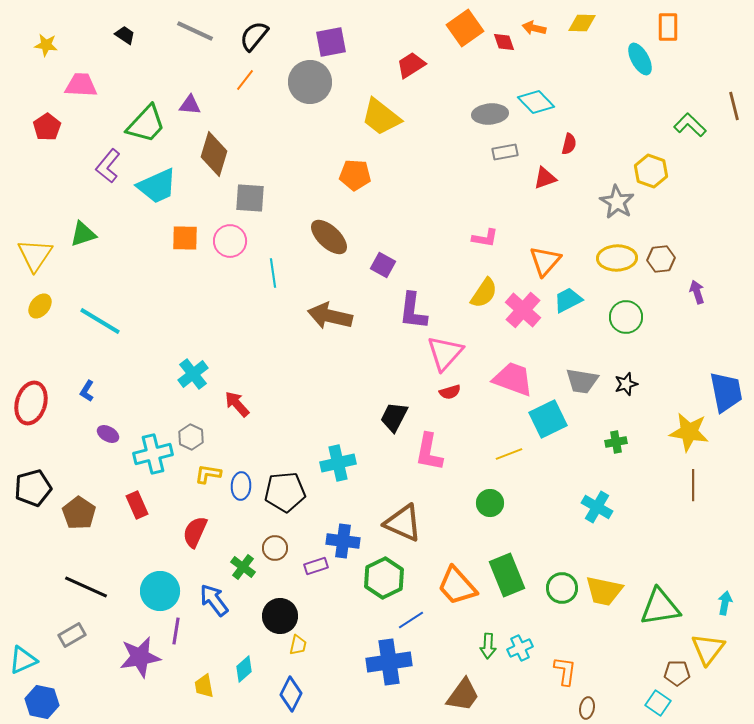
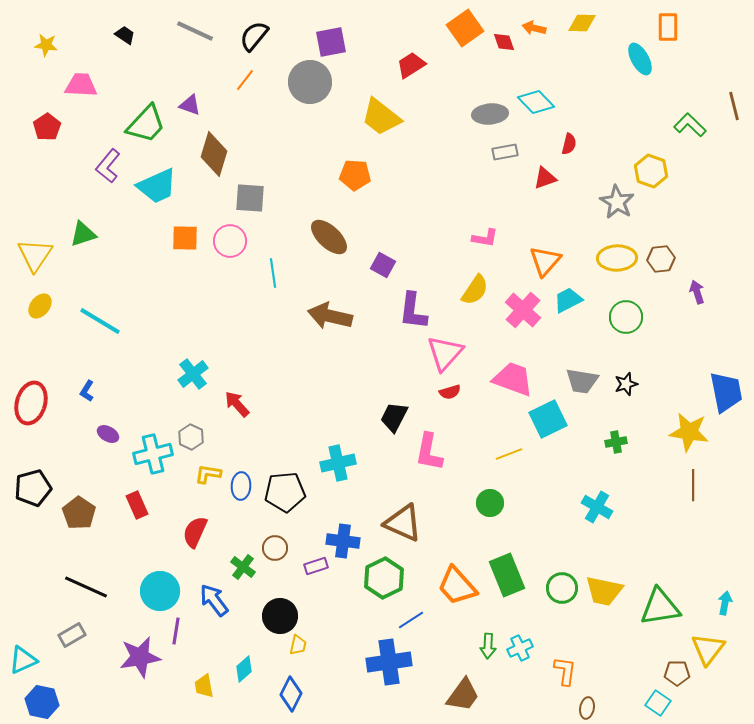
purple triangle at (190, 105): rotated 15 degrees clockwise
yellow semicircle at (484, 293): moved 9 px left, 3 px up
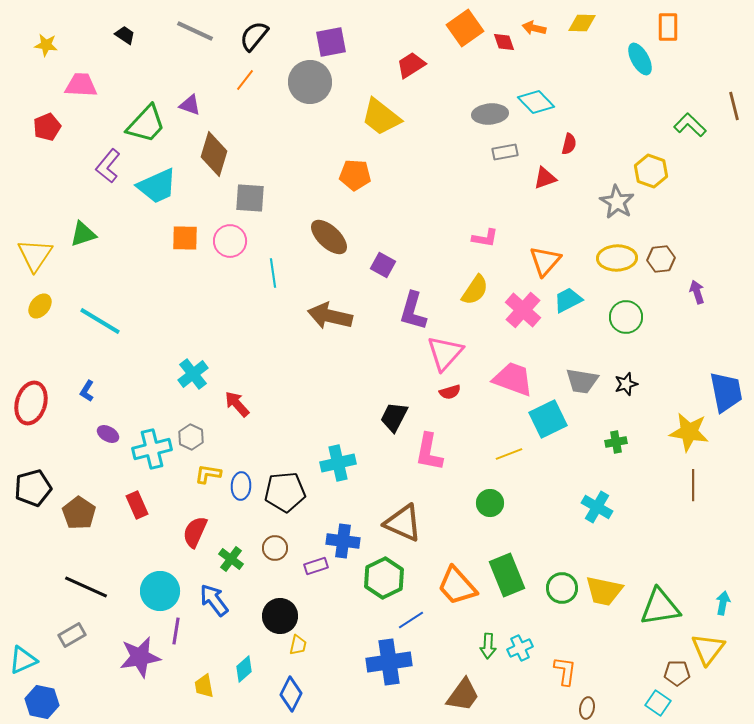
red pentagon at (47, 127): rotated 12 degrees clockwise
purple L-shape at (413, 311): rotated 9 degrees clockwise
cyan cross at (153, 454): moved 1 px left, 5 px up
green cross at (243, 567): moved 12 px left, 8 px up
cyan arrow at (725, 603): moved 2 px left
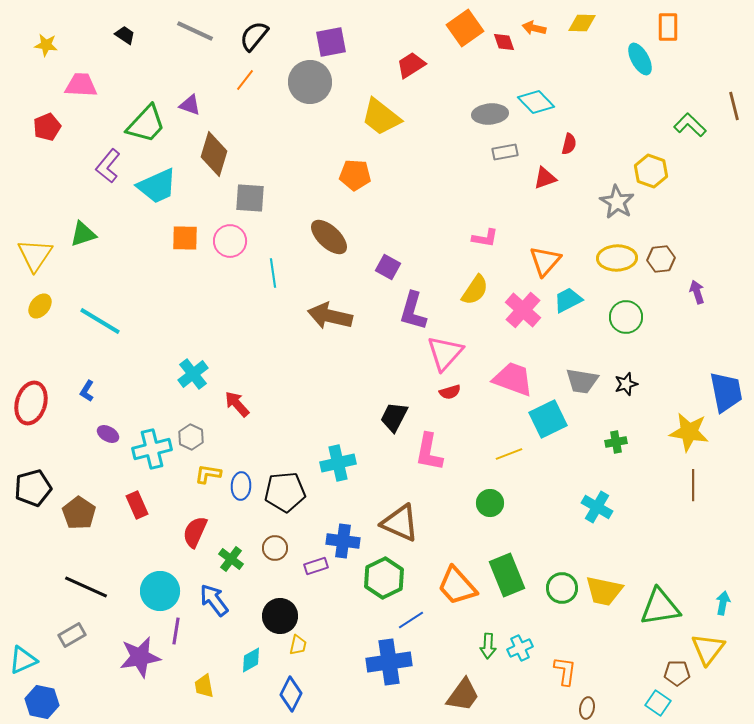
purple square at (383, 265): moved 5 px right, 2 px down
brown triangle at (403, 523): moved 3 px left
cyan diamond at (244, 669): moved 7 px right, 9 px up; rotated 12 degrees clockwise
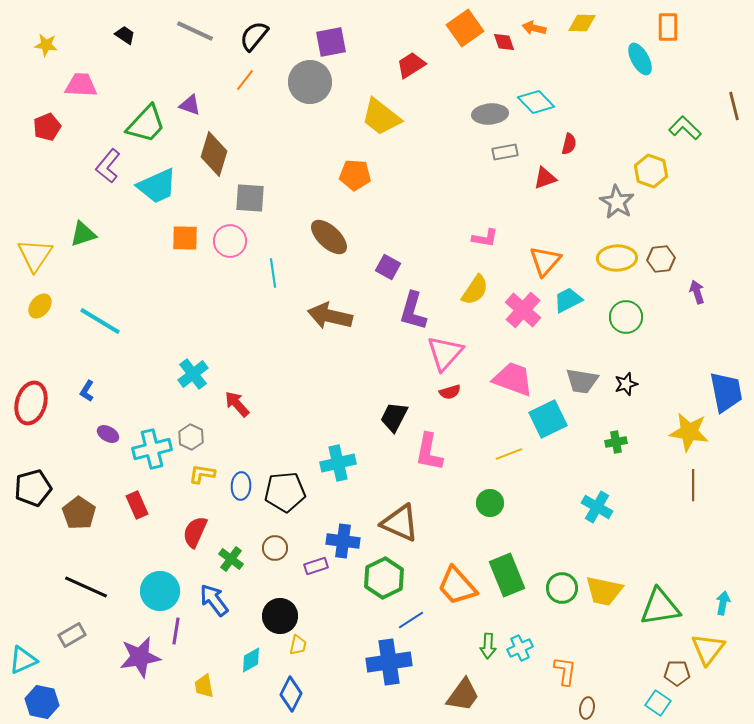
green L-shape at (690, 125): moved 5 px left, 3 px down
yellow L-shape at (208, 474): moved 6 px left
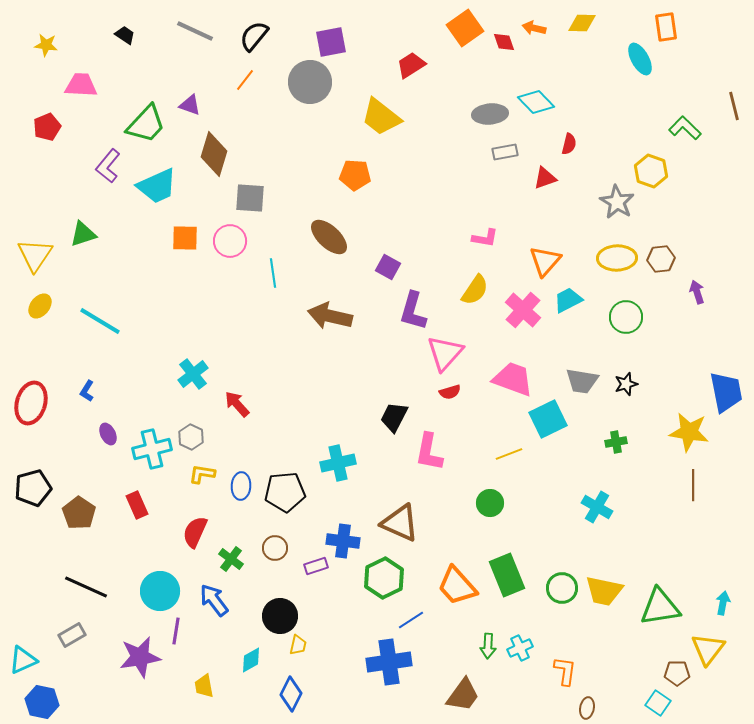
orange rectangle at (668, 27): moved 2 px left; rotated 8 degrees counterclockwise
purple ellipse at (108, 434): rotated 35 degrees clockwise
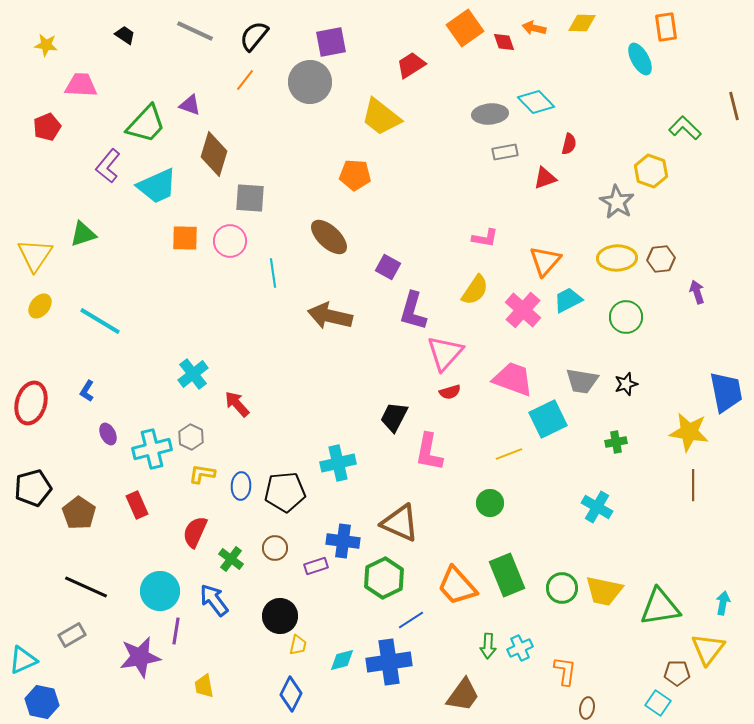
cyan diamond at (251, 660): moved 91 px right; rotated 16 degrees clockwise
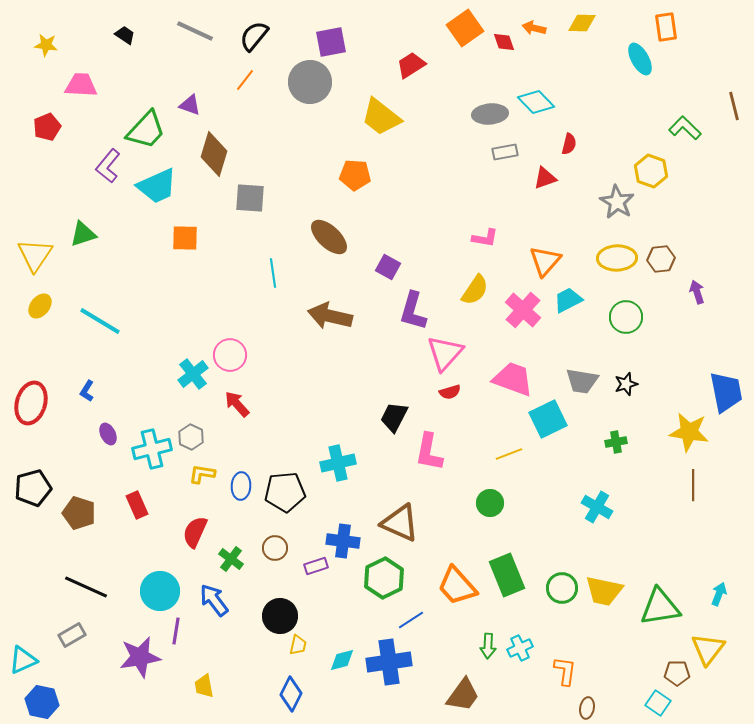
green trapezoid at (146, 124): moved 6 px down
pink circle at (230, 241): moved 114 px down
brown pentagon at (79, 513): rotated 16 degrees counterclockwise
cyan arrow at (723, 603): moved 4 px left, 9 px up; rotated 10 degrees clockwise
